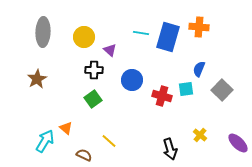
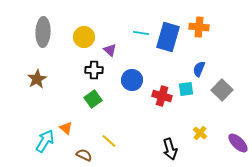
yellow cross: moved 2 px up
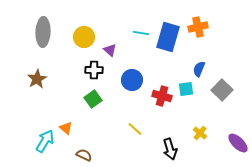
orange cross: moved 1 px left; rotated 18 degrees counterclockwise
yellow line: moved 26 px right, 12 px up
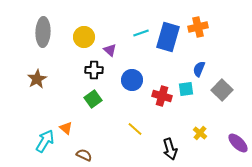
cyan line: rotated 28 degrees counterclockwise
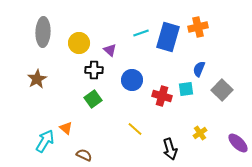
yellow circle: moved 5 px left, 6 px down
yellow cross: rotated 16 degrees clockwise
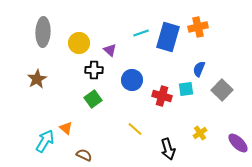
black arrow: moved 2 px left
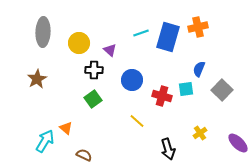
yellow line: moved 2 px right, 8 px up
